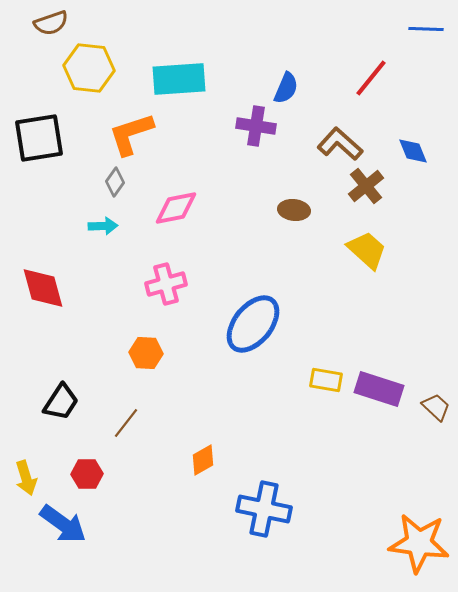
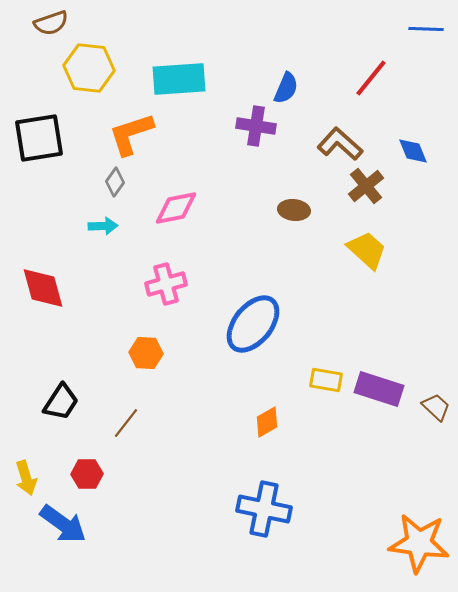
orange diamond: moved 64 px right, 38 px up
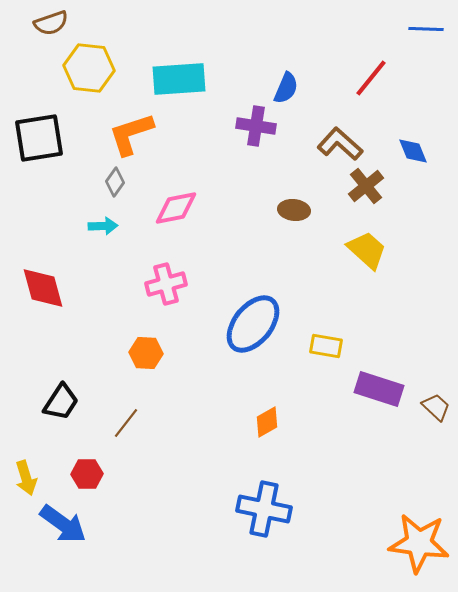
yellow rectangle: moved 34 px up
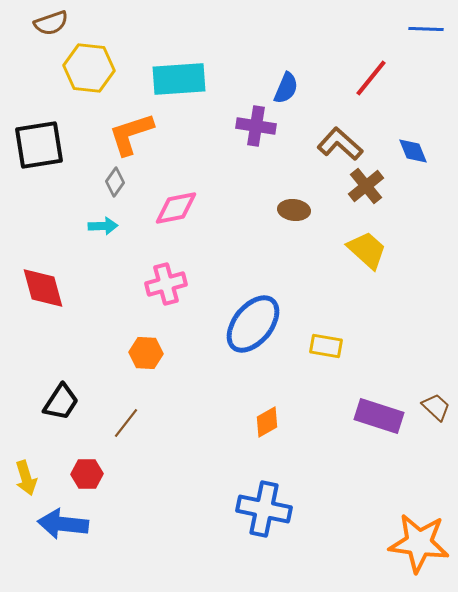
black square: moved 7 px down
purple rectangle: moved 27 px down
blue arrow: rotated 150 degrees clockwise
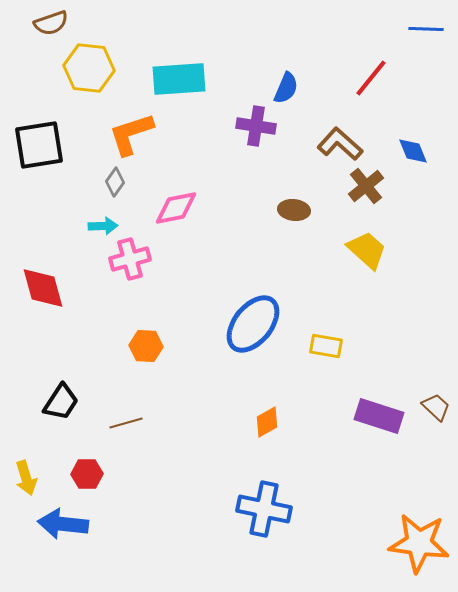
pink cross: moved 36 px left, 25 px up
orange hexagon: moved 7 px up
brown line: rotated 36 degrees clockwise
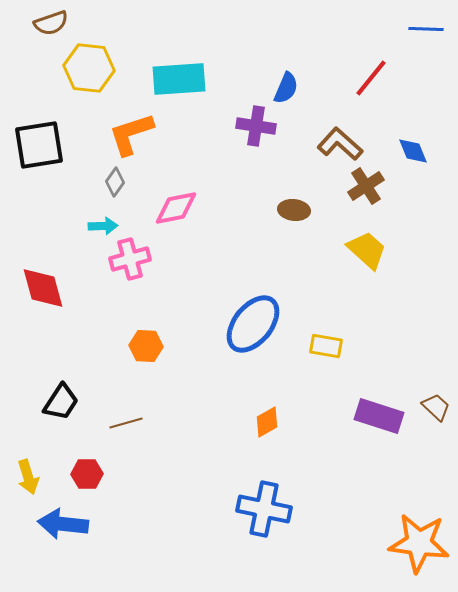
brown cross: rotated 6 degrees clockwise
yellow arrow: moved 2 px right, 1 px up
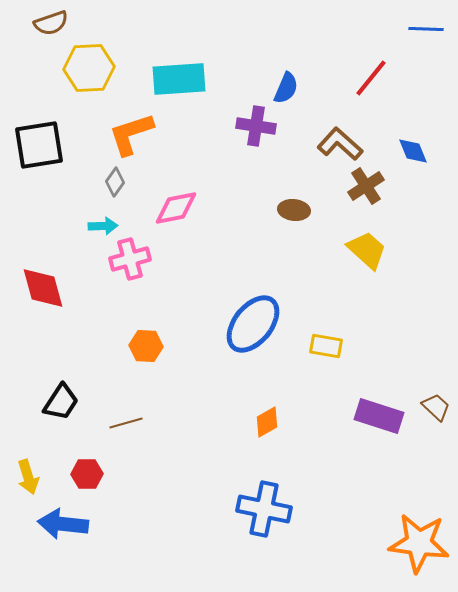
yellow hexagon: rotated 9 degrees counterclockwise
